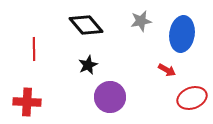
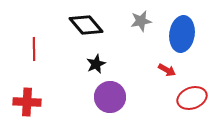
black star: moved 8 px right, 1 px up
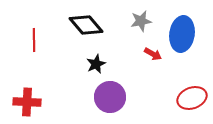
red line: moved 9 px up
red arrow: moved 14 px left, 16 px up
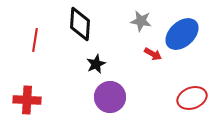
gray star: rotated 20 degrees clockwise
black diamond: moved 6 px left, 1 px up; rotated 44 degrees clockwise
blue ellipse: rotated 40 degrees clockwise
red line: moved 1 px right; rotated 10 degrees clockwise
red cross: moved 2 px up
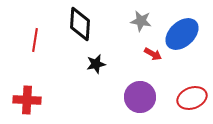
black star: rotated 12 degrees clockwise
purple circle: moved 30 px right
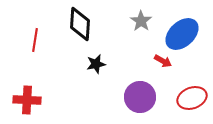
gray star: rotated 25 degrees clockwise
red arrow: moved 10 px right, 7 px down
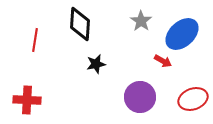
red ellipse: moved 1 px right, 1 px down
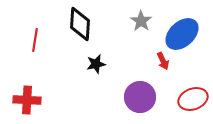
red arrow: rotated 36 degrees clockwise
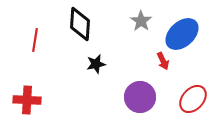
red ellipse: rotated 28 degrees counterclockwise
